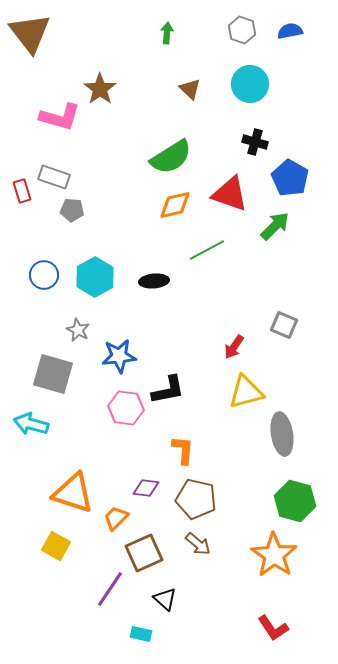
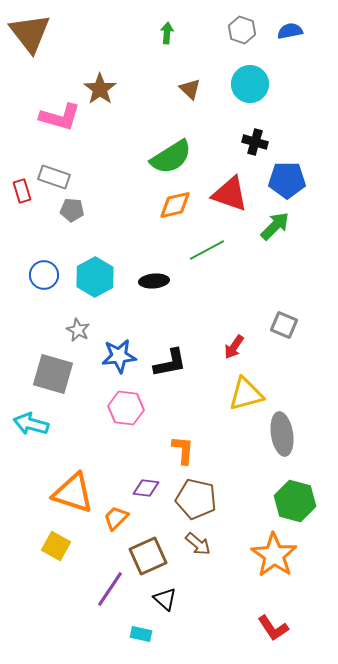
blue pentagon at (290, 178): moved 3 px left, 2 px down; rotated 30 degrees counterclockwise
black L-shape at (168, 390): moved 2 px right, 27 px up
yellow triangle at (246, 392): moved 2 px down
brown square at (144, 553): moved 4 px right, 3 px down
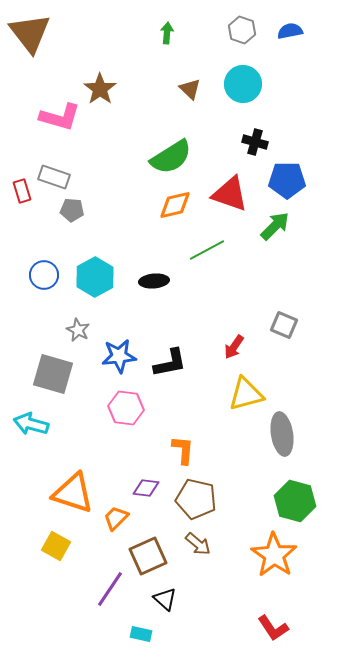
cyan circle at (250, 84): moved 7 px left
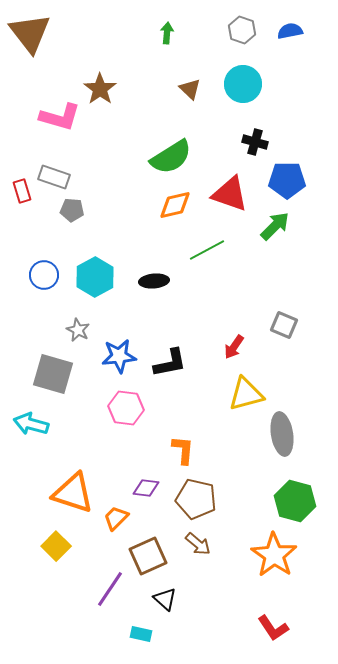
yellow square at (56, 546): rotated 16 degrees clockwise
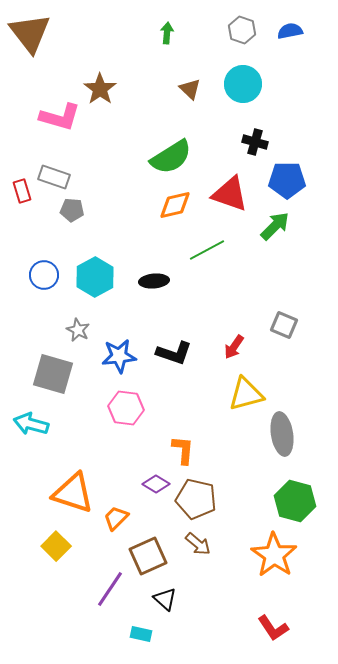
black L-shape at (170, 363): moved 4 px right, 10 px up; rotated 30 degrees clockwise
purple diamond at (146, 488): moved 10 px right, 4 px up; rotated 24 degrees clockwise
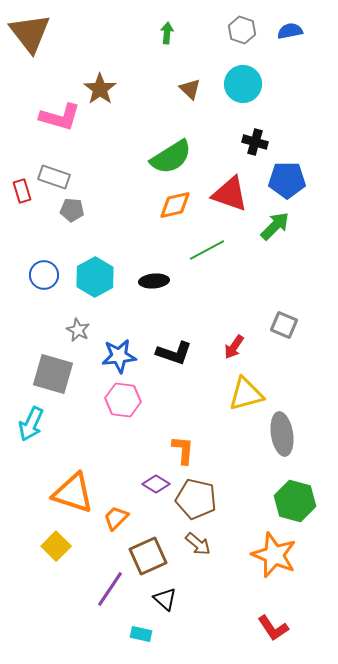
pink hexagon at (126, 408): moved 3 px left, 8 px up
cyan arrow at (31, 424): rotated 80 degrees counterclockwise
orange star at (274, 555): rotated 12 degrees counterclockwise
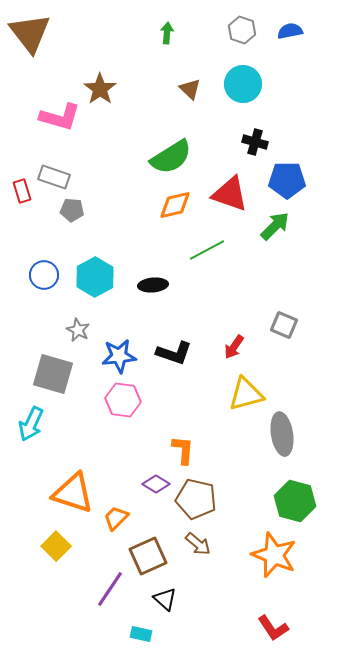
black ellipse at (154, 281): moved 1 px left, 4 px down
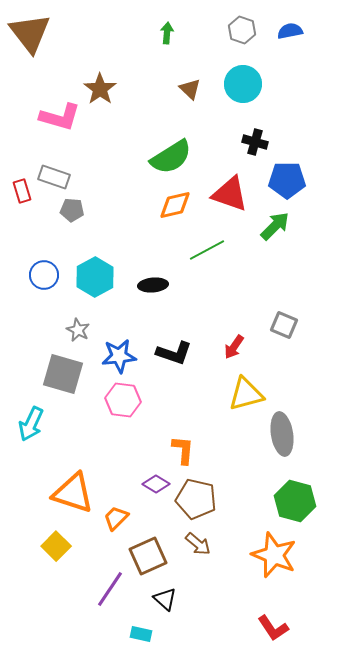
gray square at (53, 374): moved 10 px right
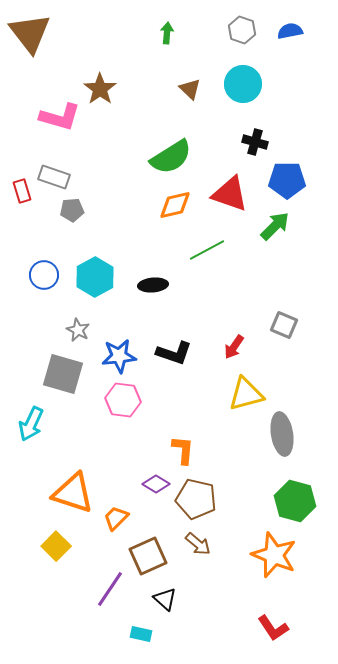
gray pentagon at (72, 210): rotated 10 degrees counterclockwise
